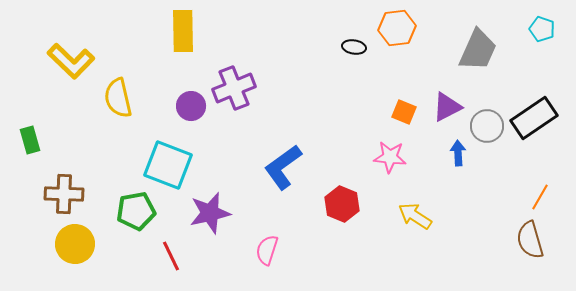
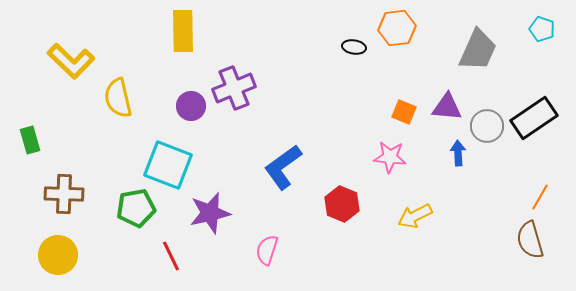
purple triangle: rotated 32 degrees clockwise
green pentagon: moved 3 px up
yellow arrow: rotated 60 degrees counterclockwise
yellow circle: moved 17 px left, 11 px down
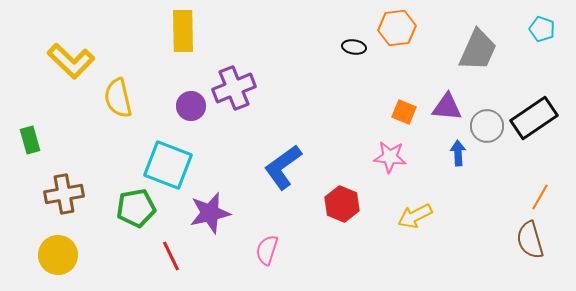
brown cross: rotated 12 degrees counterclockwise
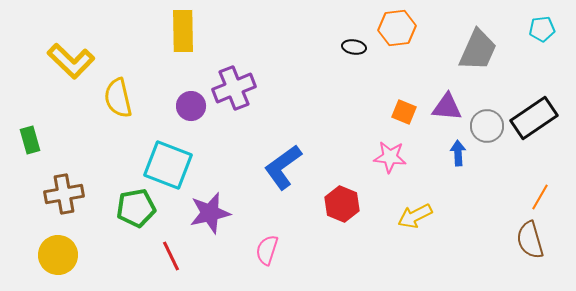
cyan pentagon: rotated 25 degrees counterclockwise
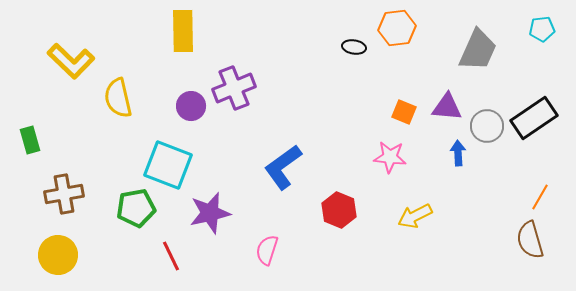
red hexagon: moved 3 px left, 6 px down
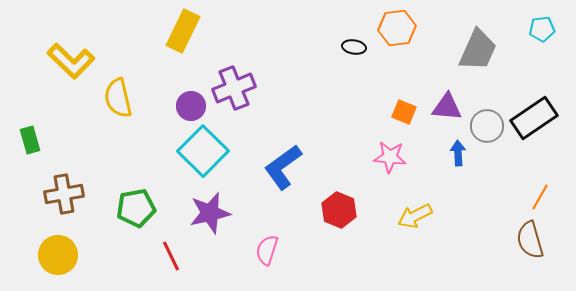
yellow rectangle: rotated 27 degrees clockwise
cyan square: moved 35 px right, 14 px up; rotated 24 degrees clockwise
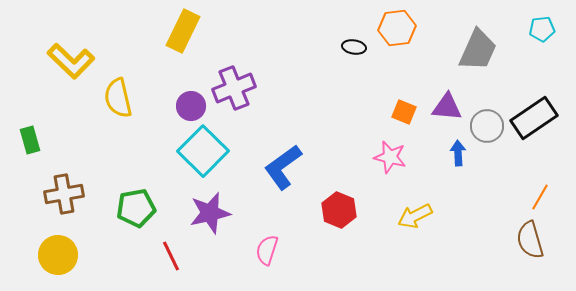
pink star: rotated 8 degrees clockwise
